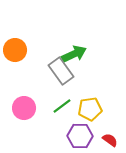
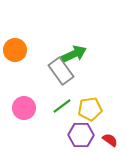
purple hexagon: moved 1 px right, 1 px up
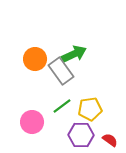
orange circle: moved 20 px right, 9 px down
pink circle: moved 8 px right, 14 px down
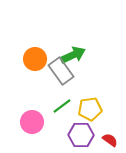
green arrow: moved 1 px left, 1 px down
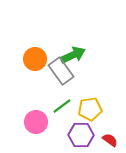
pink circle: moved 4 px right
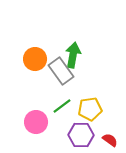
green arrow: rotated 55 degrees counterclockwise
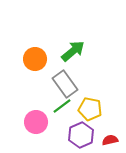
green arrow: moved 4 px up; rotated 40 degrees clockwise
gray rectangle: moved 4 px right, 13 px down
yellow pentagon: rotated 20 degrees clockwise
purple hexagon: rotated 25 degrees counterclockwise
red semicircle: rotated 49 degrees counterclockwise
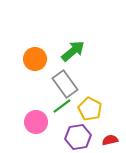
yellow pentagon: rotated 15 degrees clockwise
purple hexagon: moved 3 px left, 2 px down; rotated 15 degrees clockwise
